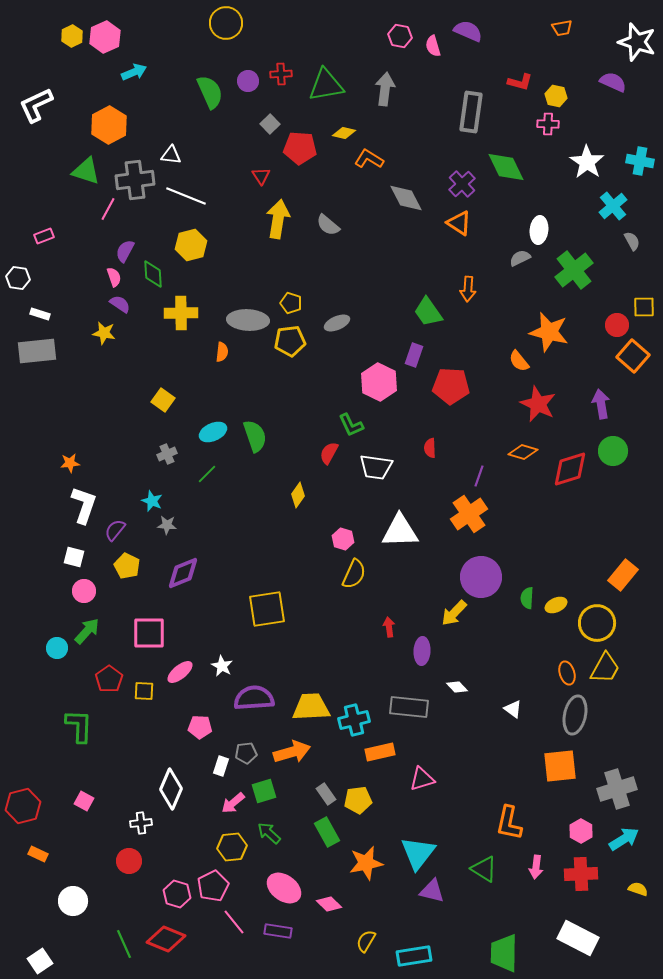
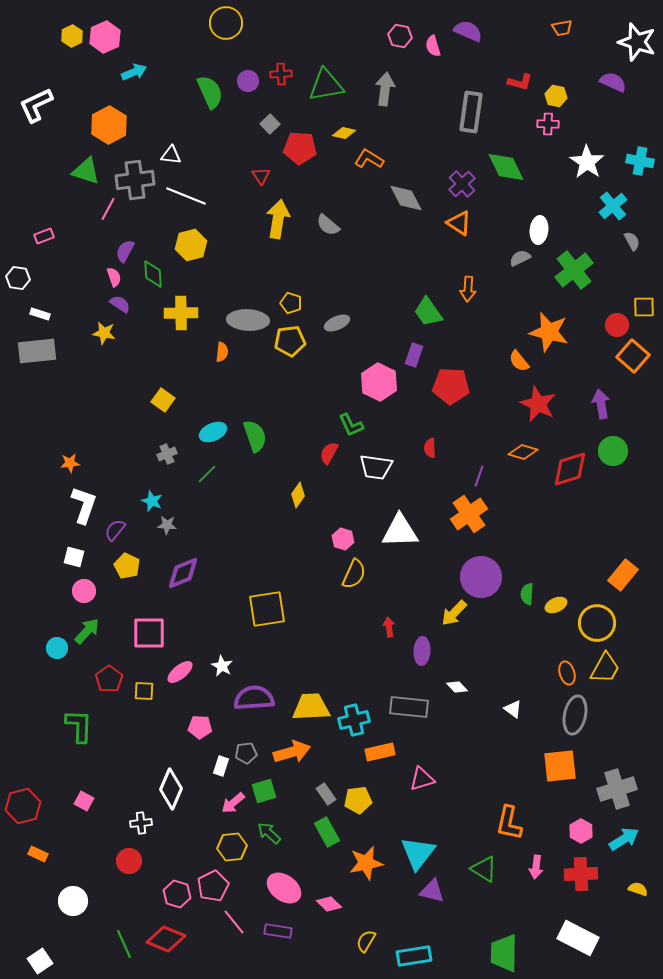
green semicircle at (527, 598): moved 4 px up
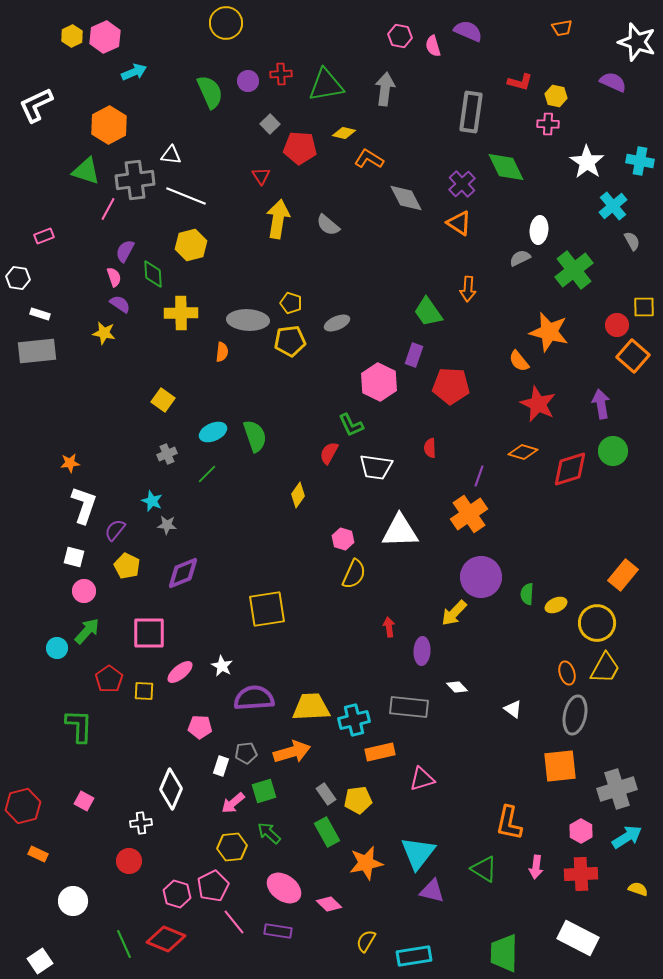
cyan arrow at (624, 839): moved 3 px right, 2 px up
